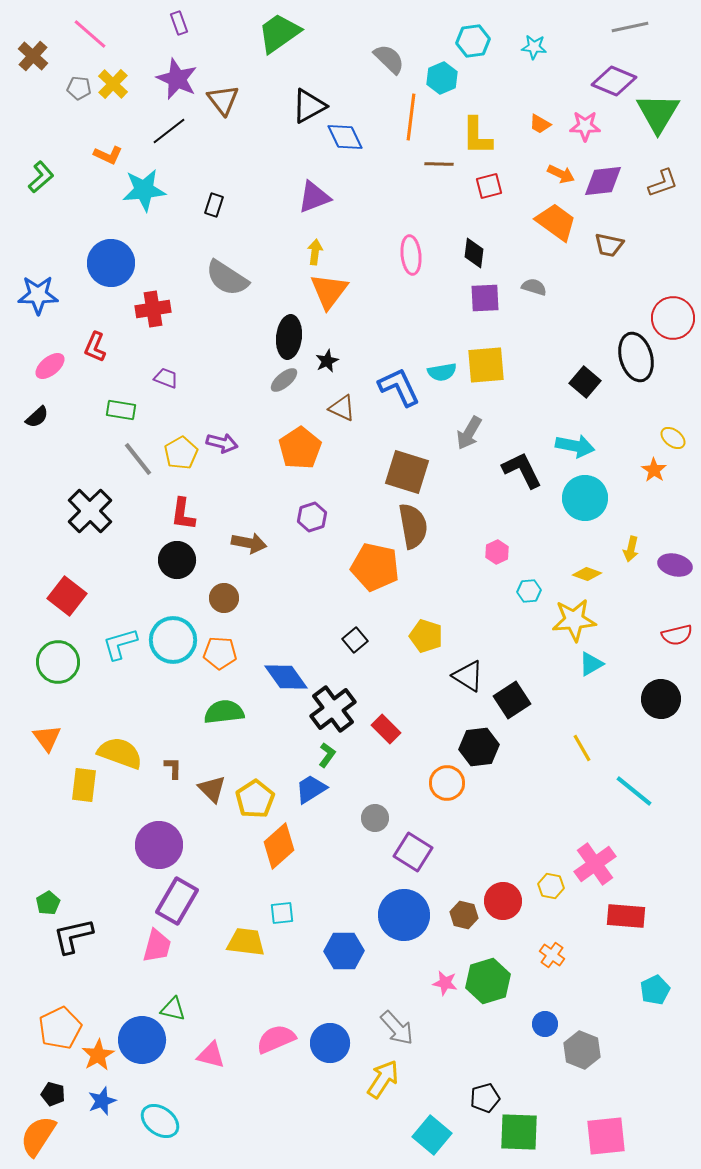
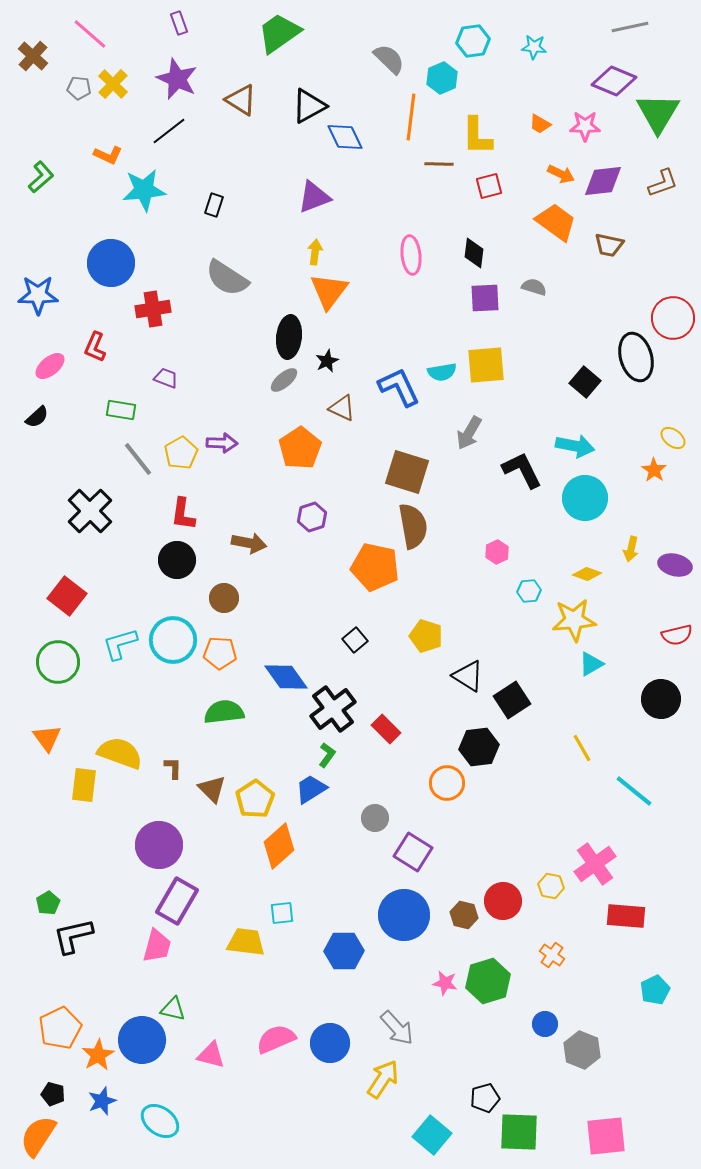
brown triangle at (223, 100): moved 18 px right; rotated 20 degrees counterclockwise
purple arrow at (222, 443): rotated 12 degrees counterclockwise
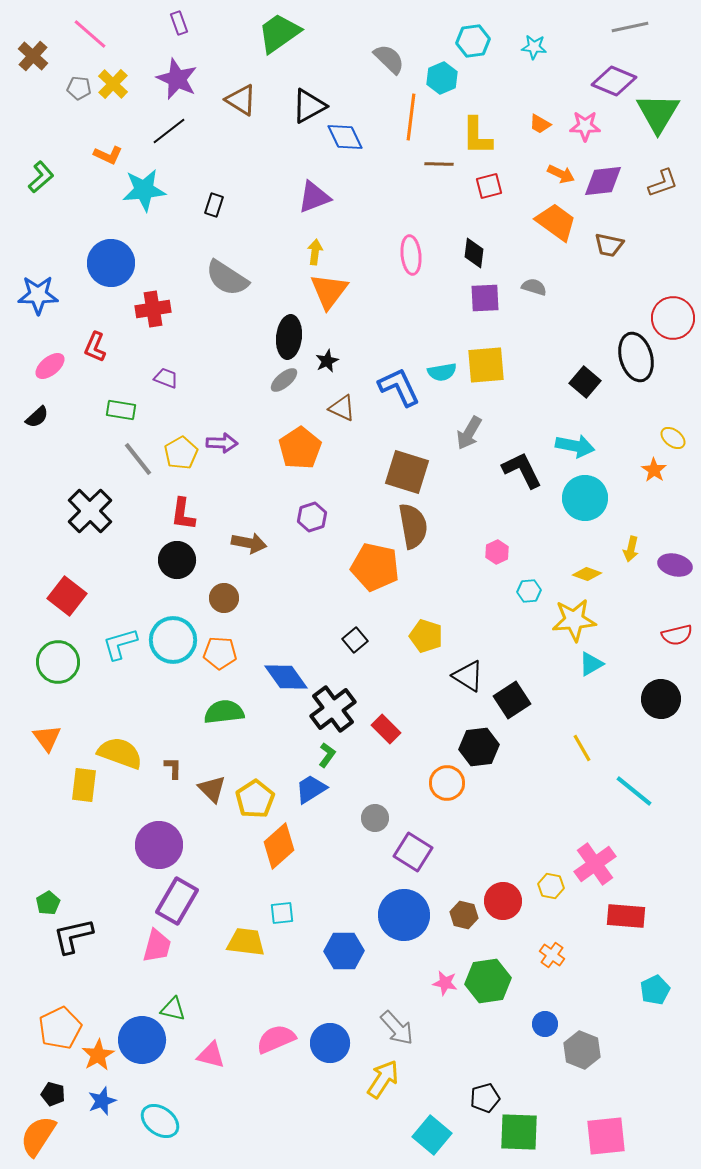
green hexagon at (488, 981): rotated 9 degrees clockwise
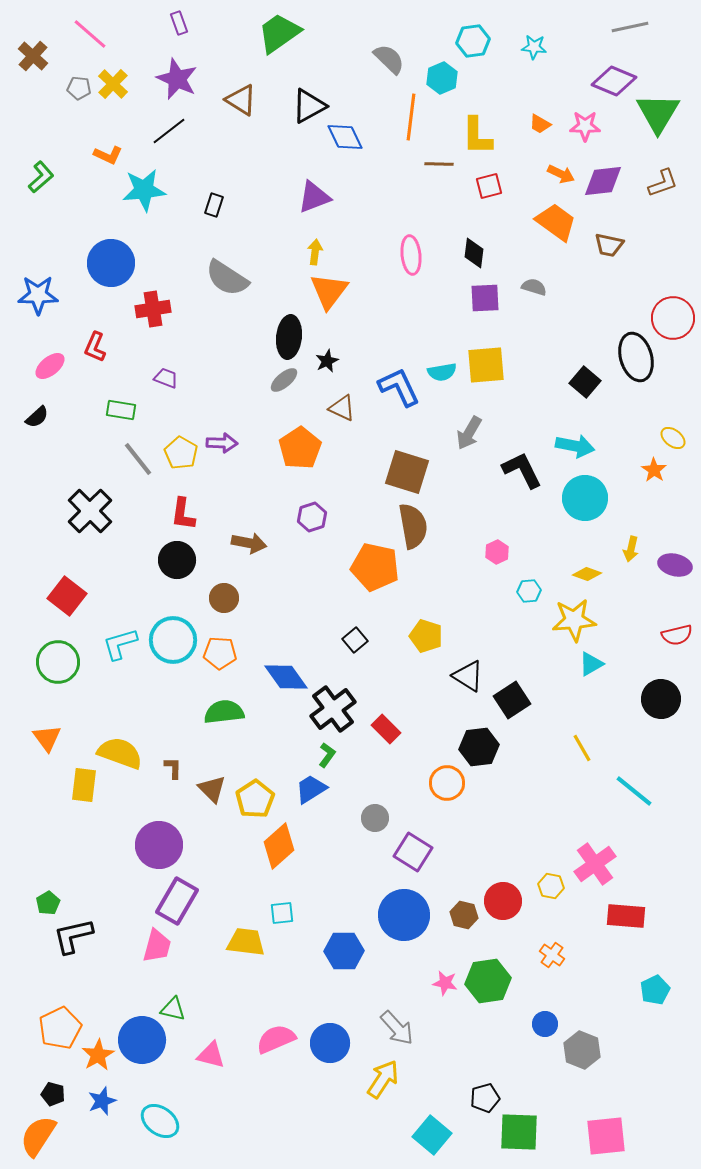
yellow pentagon at (181, 453): rotated 12 degrees counterclockwise
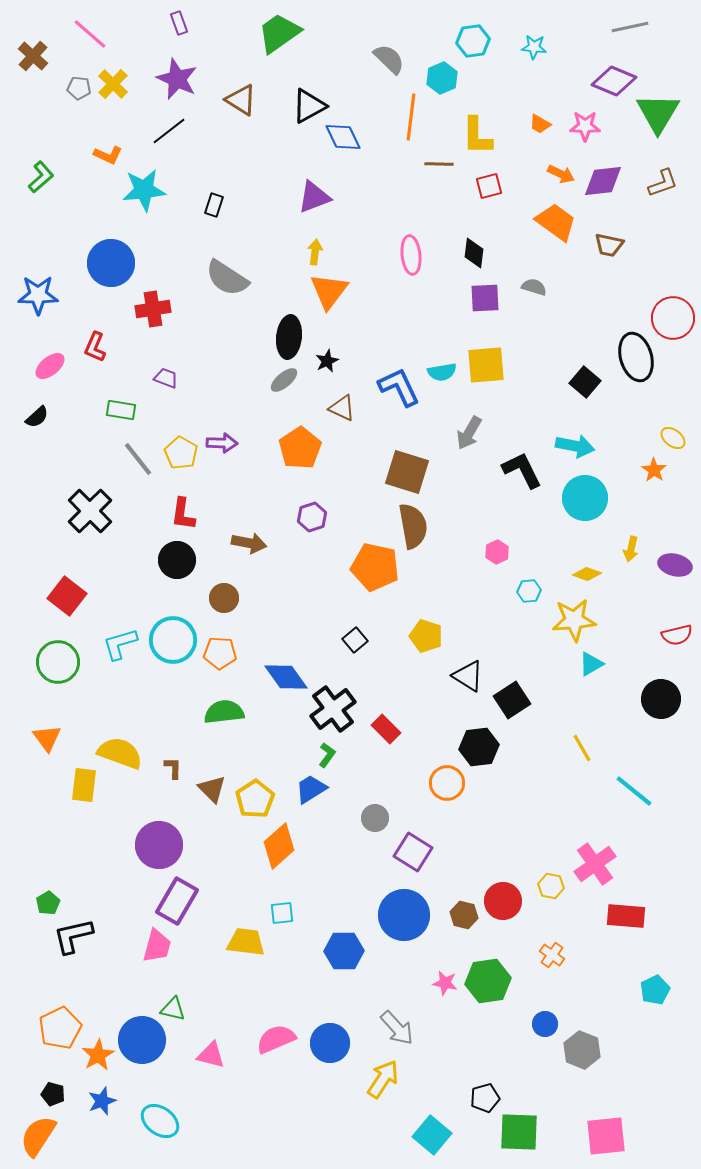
blue diamond at (345, 137): moved 2 px left
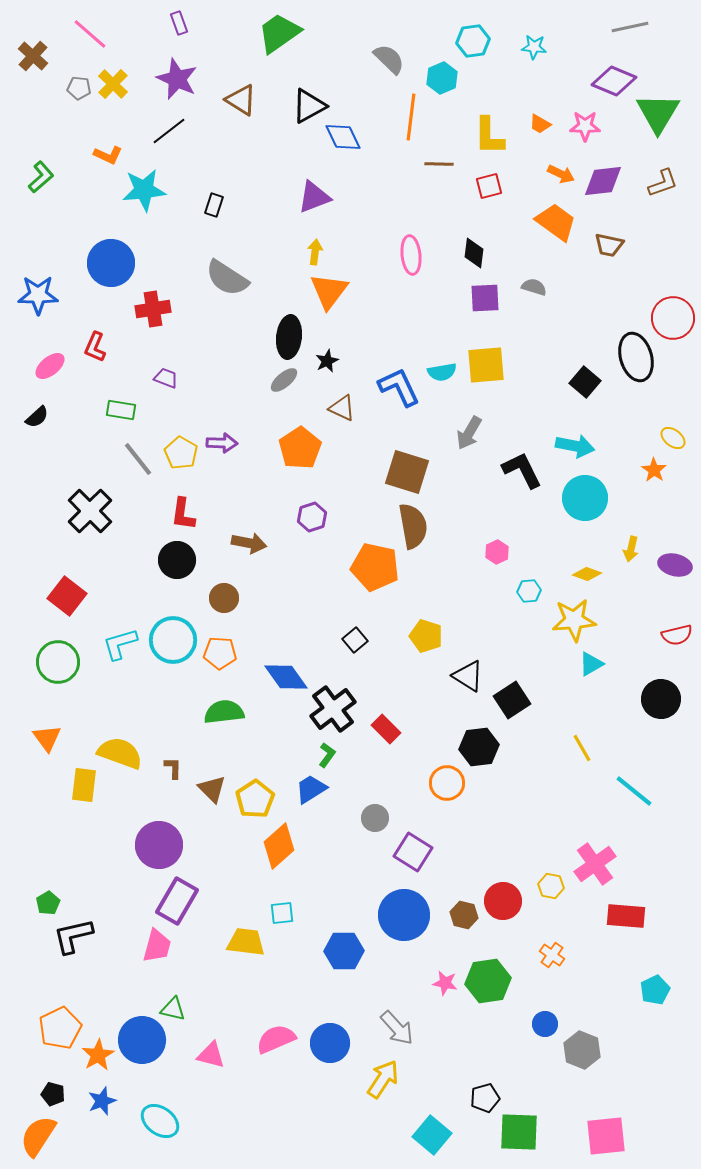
yellow L-shape at (477, 136): moved 12 px right
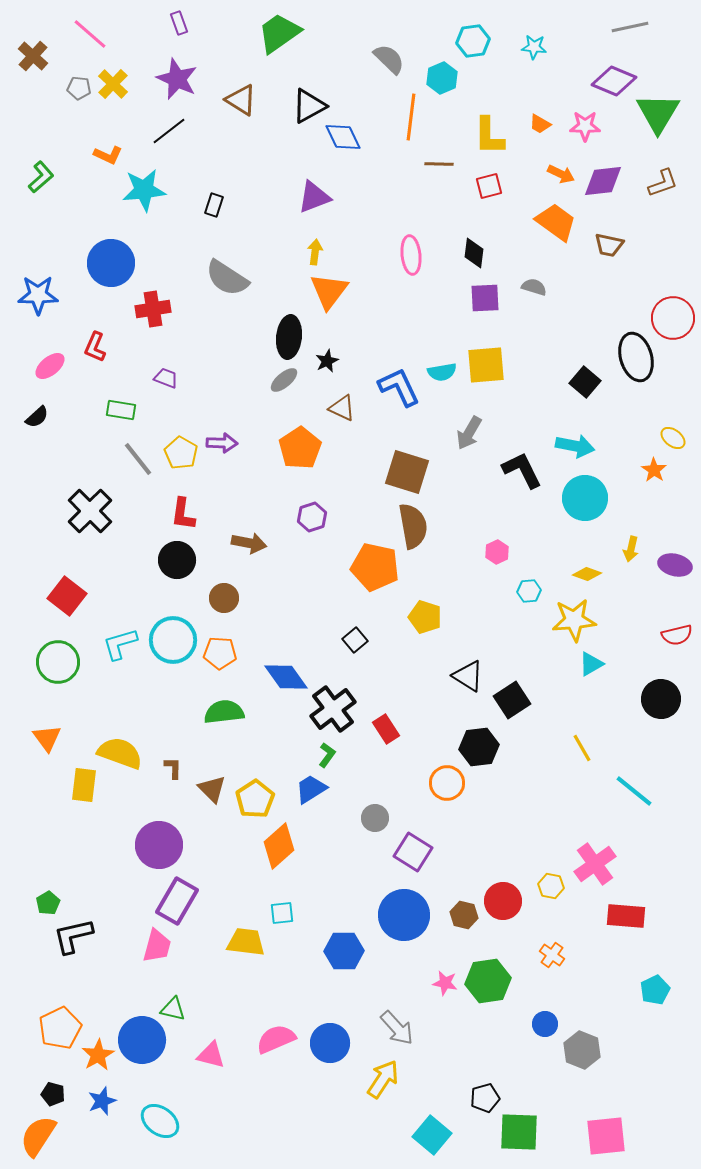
yellow pentagon at (426, 636): moved 1 px left, 19 px up
red rectangle at (386, 729): rotated 12 degrees clockwise
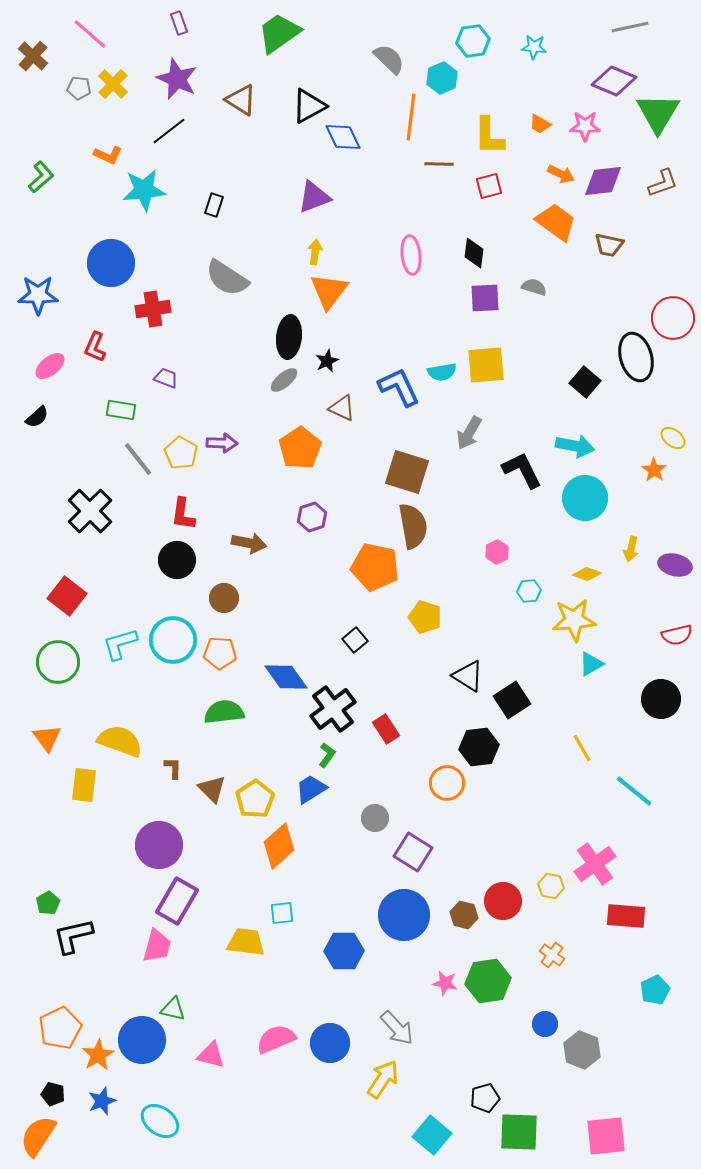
yellow semicircle at (120, 753): moved 12 px up
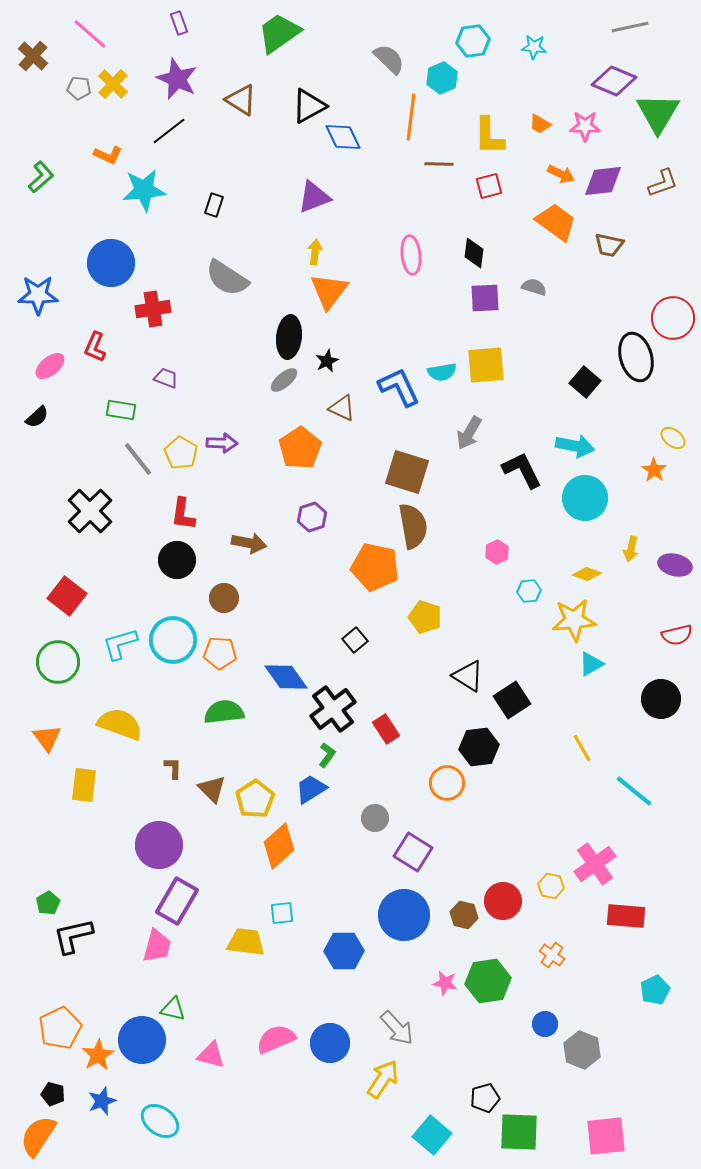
yellow semicircle at (120, 741): moved 17 px up
